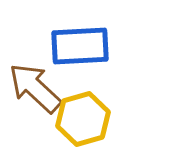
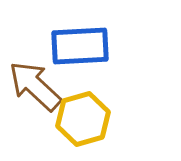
brown arrow: moved 2 px up
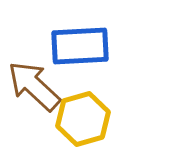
brown arrow: moved 1 px left
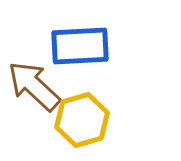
yellow hexagon: moved 1 px left, 1 px down
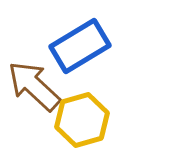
blue rectangle: rotated 28 degrees counterclockwise
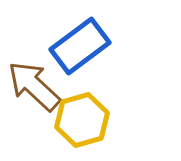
blue rectangle: rotated 6 degrees counterclockwise
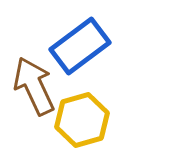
brown arrow: rotated 22 degrees clockwise
